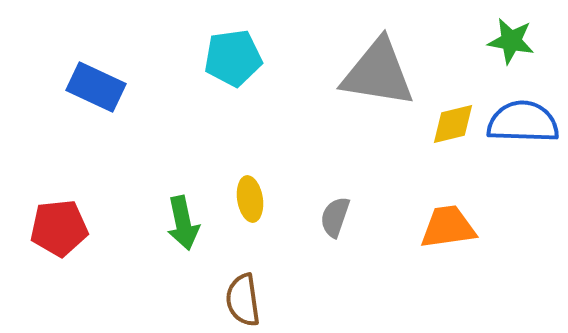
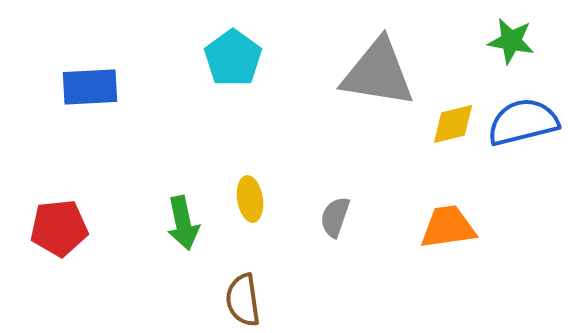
cyan pentagon: rotated 28 degrees counterclockwise
blue rectangle: moved 6 px left; rotated 28 degrees counterclockwise
blue semicircle: rotated 16 degrees counterclockwise
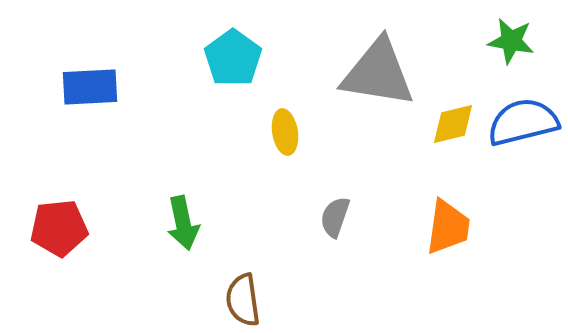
yellow ellipse: moved 35 px right, 67 px up
orange trapezoid: rotated 106 degrees clockwise
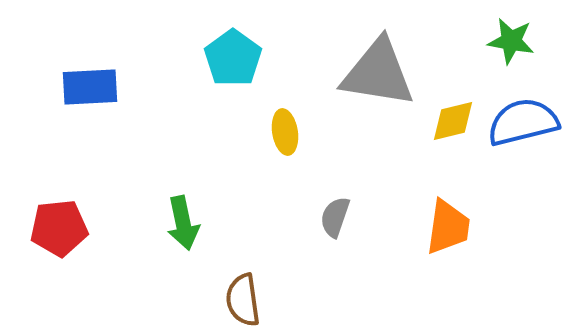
yellow diamond: moved 3 px up
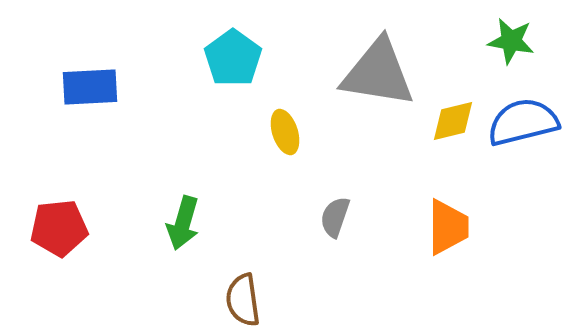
yellow ellipse: rotated 9 degrees counterclockwise
green arrow: rotated 28 degrees clockwise
orange trapezoid: rotated 8 degrees counterclockwise
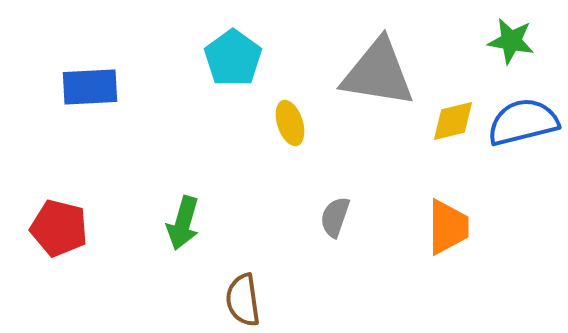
yellow ellipse: moved 5 px right, 9 px up
red pentagon: rotated 20 degrees clockwise
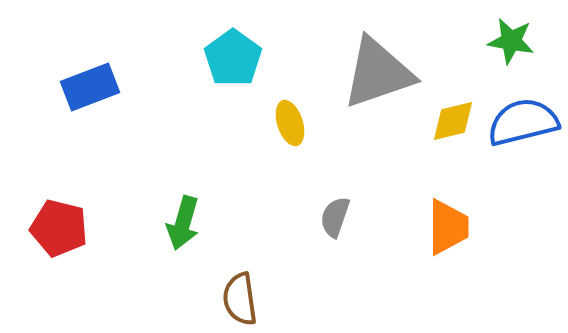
gray triangle: rotated 28 degrees counterclockwise
blue rectangle: rotated 18 degrees counterclockwise
brown semicircle: moved 3 px left, 1 px up
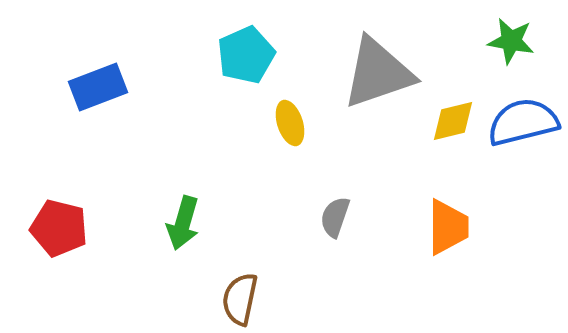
cyan pentagon: moved 13 px right, 3 px up; rotated 12 degrees clockwise
blue rectangle: moved 8 px right
brown semicircle: rotated 20 degrees clockwise
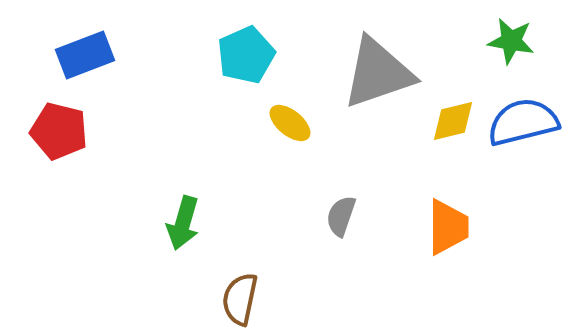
blue rectangle: moved 13 px left, 32 px up
yellow ellipse: rotated 33 degrees counterclockwise
gray semicircle: moved 6 px right, 1 px up
red pentagon: moved 97 px up
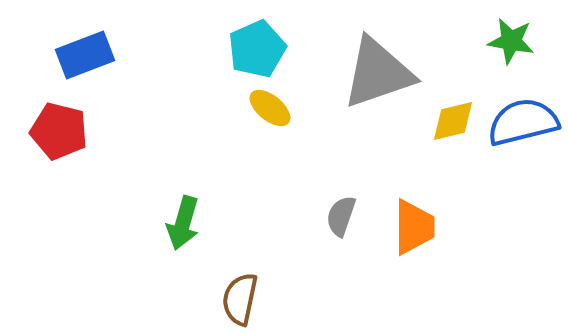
cyan pentagon: moved 11 px right, 6 px up
yellow ellipse: moved 20 px left, 15 px up
orange trapezoid: moved 34 px left
